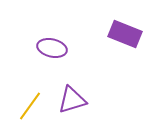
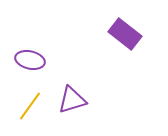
purple rectangle: rotated 16 degrees clockwise
purple ellipse: moved 22 px left, 12 px down
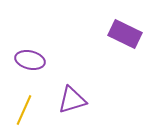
purple rectangle: rotated 12 degrees counterclockwise
yellow line: moved 6 px left, 4 px down; rotated 12 degrees counterclockwise
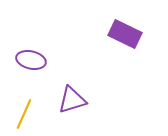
purple ellipse: moved 1 px right
yellow line: moved 4 px down
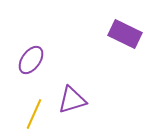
purple ellipse: rotated 68 degrees counterclockwise
yellow line: moved 10 px right
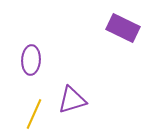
purple rectangle: moved 2 px left, 6 px up
purple ellipse: rotated 32 degrees counterclockwise
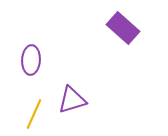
purple rectangle: rotated 16 degrees clockwise
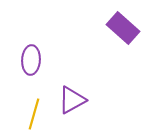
purple triangle: rotated 12 degrees counterclockwise
yellow line: rotated 8 degrees counterclockwise
